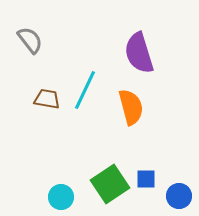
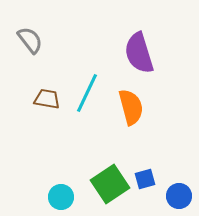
cyan line: moved 2 px right, 3 px down
blue square: moved 1 px left; rotated 15 degrees counterclockwise
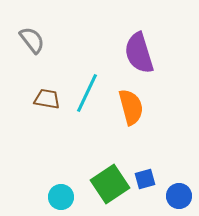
gray semicircle: moved 2 px right
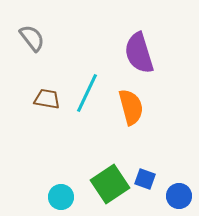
gray semicircle: moved 2 px up
blue square: rotated 35 degrees clockwise
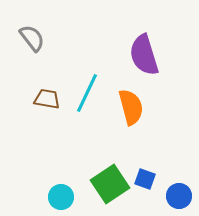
purple semicircle: moved 5 px right, 2 px down
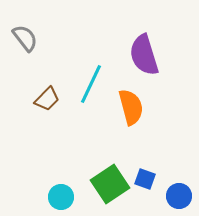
gray semicircle: moved 7 px left
cyan line: moved 4 px right, 9 px up
brown trapezoid: rotated 124 degrees clockwise
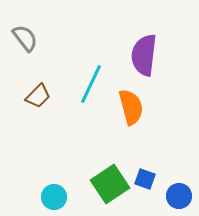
purple semicircle: rotated 24 degrees clockwise
brown trapezoid: moved 9 px left, 3 px up
cyan circle: moved 7 px left
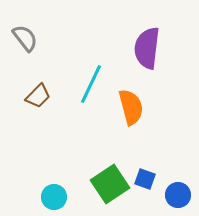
purple semicircle: moved 3 px right, 7 px up
blue circle: moved 1 px left, 1 px up
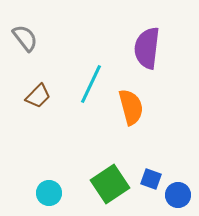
blue square: moved 6 px right
cyan circle: moved 5 px left, 4 px up
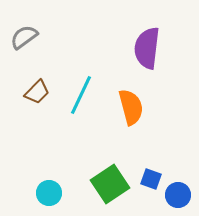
gray semicircle: moved 1 px left, 1 px up; rotated 88 degrees counterclockwise
cyan line: moved 10 px left, 11 px down
brown trapezoid: moved 1 px left, 4 px up
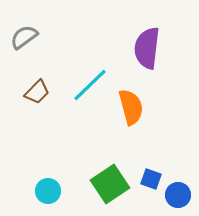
cyan line: moved 9 px right, 10 px up; rotated 21 degrees clockwise
cyan circle: moved 1 px left, 2 px up
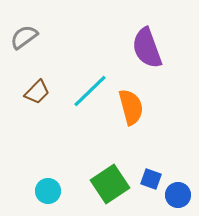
purple semicircle: rotated 27 degrees counterclockwise
cyan line: moved 6 px down
